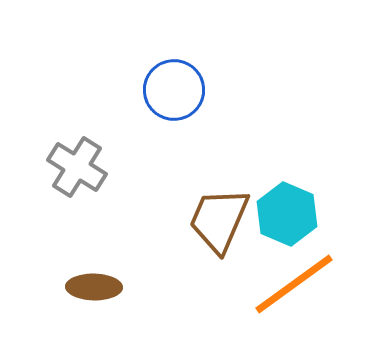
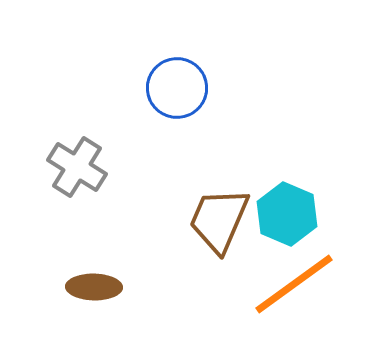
blue circle: moved 3 px right, 2 px up
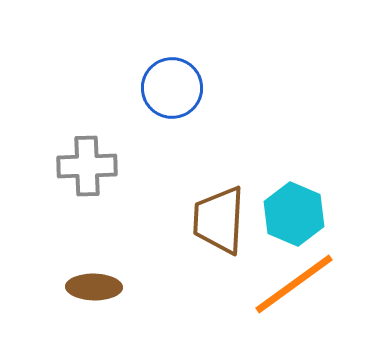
blue circle: moved 5 px left
gray cross: moved 10 px right, 1 px up; rotated 34 degrees counterclockwise
cyan hexagon: moved 7 px right
brown trapezoid: rotated 20 degrees counterclockwise
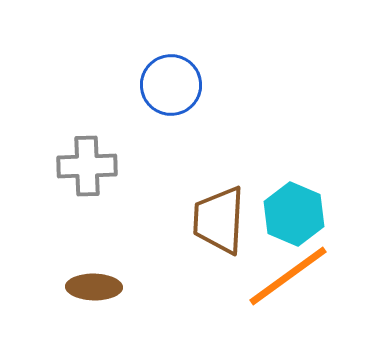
blue circle: moved 1 px left, 3 px up
orange line: moved 6 px left, 8 px up
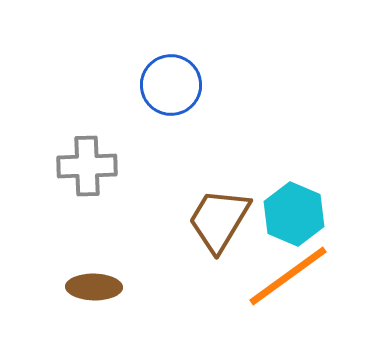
brown trapezoid: rotated 28 degrees clockwise
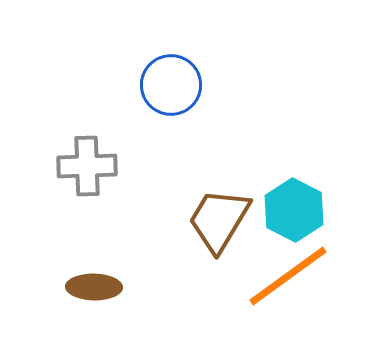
cyan hexagon: moved 4 px up; rotated 4 degrees clockwise
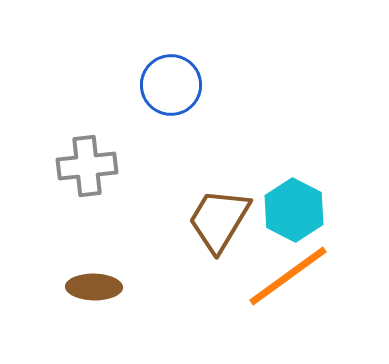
gray cross: rotated 4 degrees counterclockwise
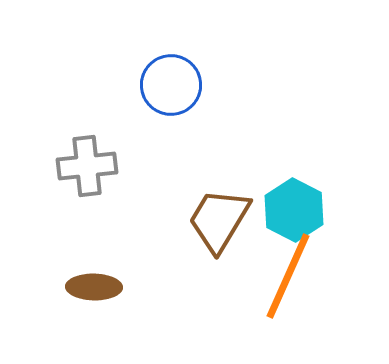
orange line: rotated 30 degrees counterclockwise
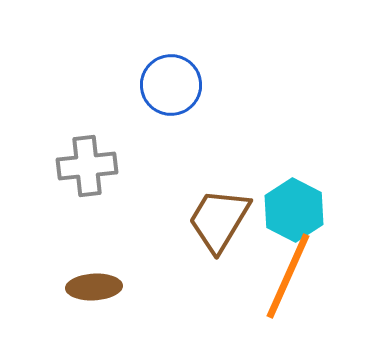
brown ellipse: rotated 4 degrees counterclockwise
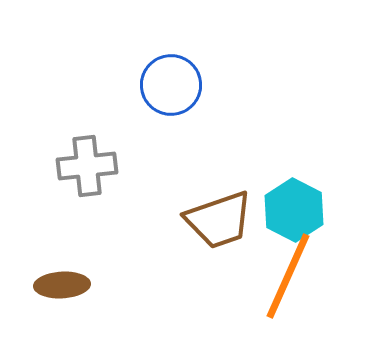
brown trapezoid: rotated 140 degrees counterclockwise
brown ellipse: moved 32 px left, 2 px up
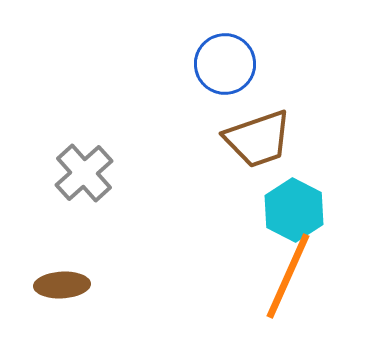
blue circle: moved 54 px right, 21 px up
gray cross: moved 3 px left, 7 px down; rotated 36 degrees counterclockwise
brown trapezoid: moved 39 px right, 81 px up
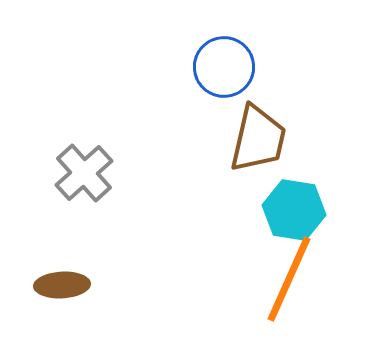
blue circle: moved 1 px left, 3 px down
brown trapezoid: rotated 58 degrees counterclockwise
cyan hexagon: rotated 18 degrees counterclockwise
orange line: moved 1 px right, 3 px down
